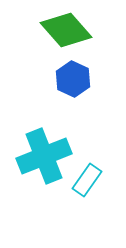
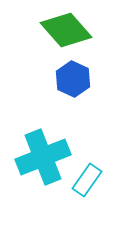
cyan cross: moved 1 px left, 1 px down
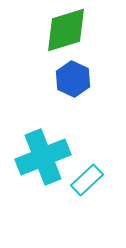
green diamond: rotated 66 degrees counterclockwise
cyan rectangle: rotated 12 degrees clockwise
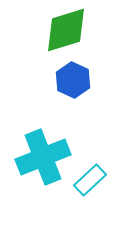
blue hexagon: moved 1 px down
cyan rectangle: moved 3 px right
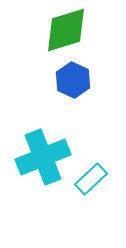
cyan rectangle: moved 1 px right, 1 px up
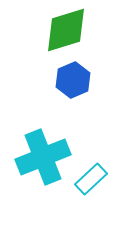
blue hexagon: rotated 12 degrees clockwise
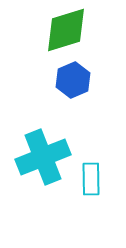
cyan rectangle: rotated 48 degrees counterclockwise
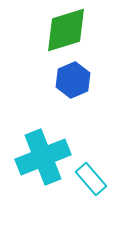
cyan rectangle: rotated 40 degrees counterclockwise
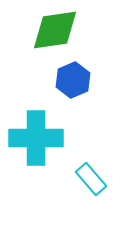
green diamond: moved 11 px left; rotated 9 degrees clockwise
cyan cross: moved 7 px left, 19 px up; rotated 22 degrees clockwise
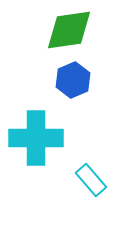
green diamond: moved 14 px right
cyan rectangle: moved 1 px down
